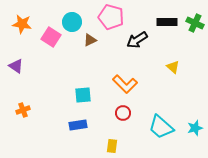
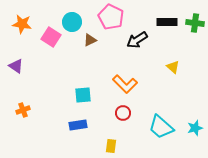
pink pentagon: rotated 10 degrees clockwise
green cross: rotated 18 degrees counterclockwise
yellow rectangle: moved 1 px left
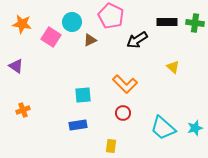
pink pentagon: moved 1 px up
cyan trapezoid: moved 2 px right, 1 px down
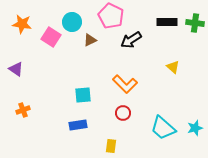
black arrow: moved 6 px left
purple triangle: moved 3 px down
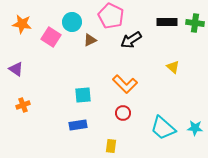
orange cross: moved 5 px up
cyan star: rotated 21 degrees clockwise
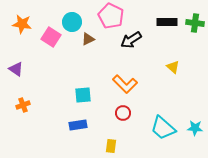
brown triangle: moved 2 px left, 1 px up
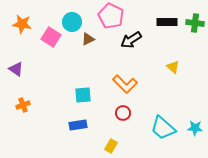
yellow rectangle: rotated 24 degrees clockwise
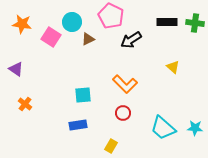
orange cross: moved 2 px right, 1 px up; rotated 32 degrees counterclockwise
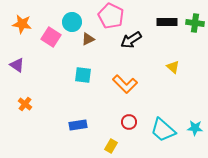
purple triangle: moved 1 px right, 4 px up
cyan square: moved 20 px up; rotated 12 degrees clockwise
red circle: moved 6 px right, 9 px down
cyan trapezoid: moved 2 px down
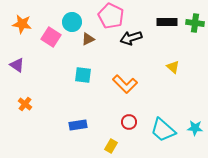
black arrow: moved 2 px up; rotated 15 degrees clockwise
